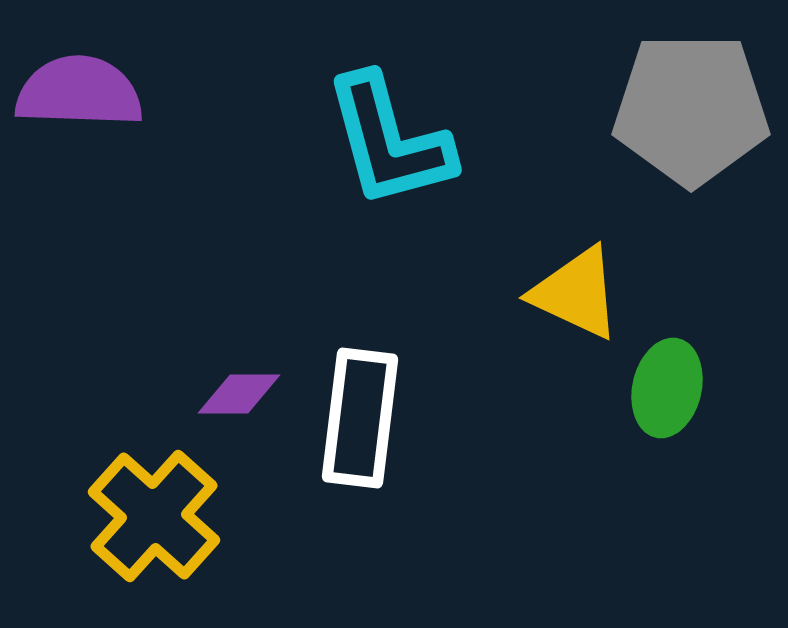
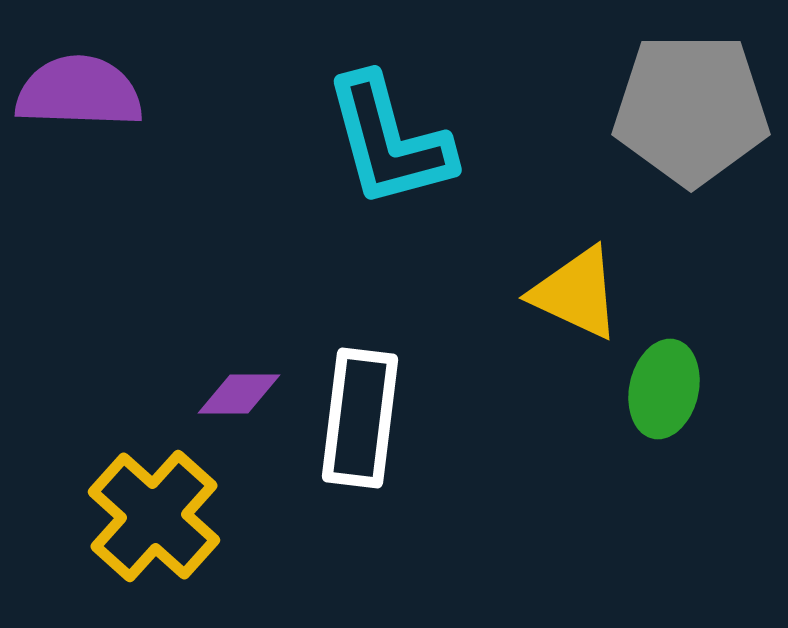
green ellipse: moved 3 px left, 1 px down
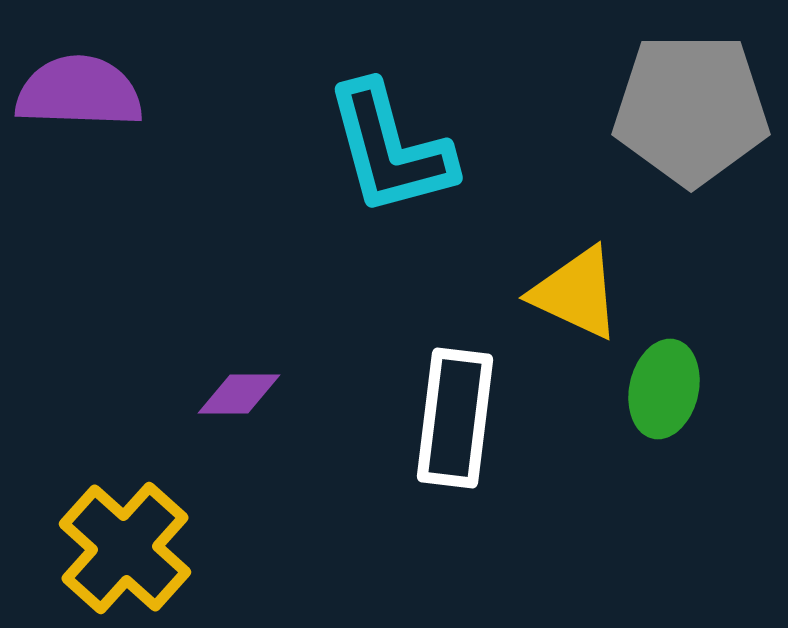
cyan L-shape: moved 1 px right, 8 px down
white rectangle: moved 95 px right
yellow cross: moved 29 px left, 32 px down
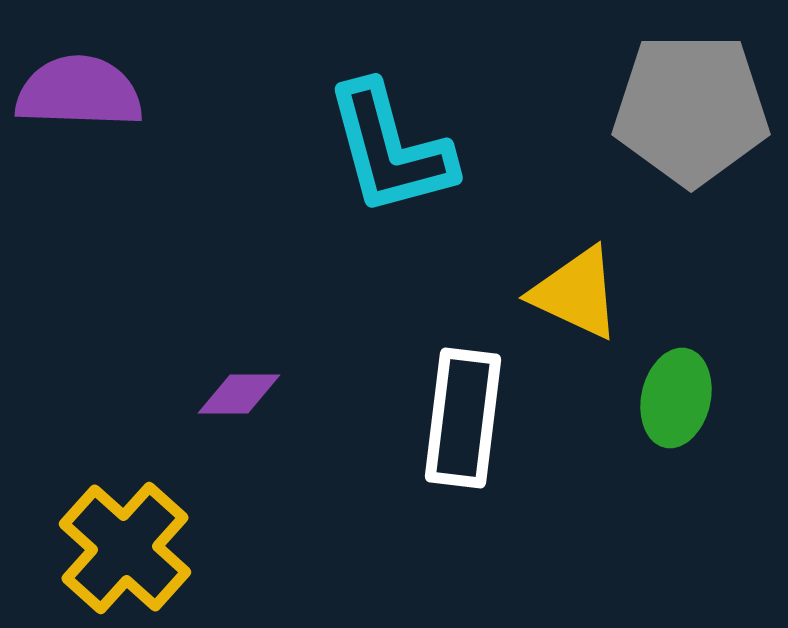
green ellipse: moved 12 px right, 9 px down
white rectangle: moved 8 px right
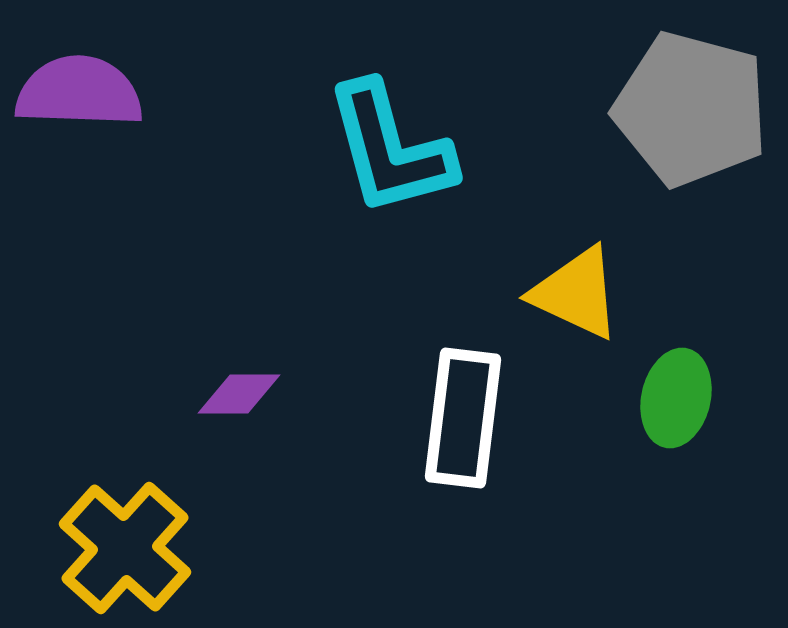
gray pentagon: rotated 15 degrees clockwise
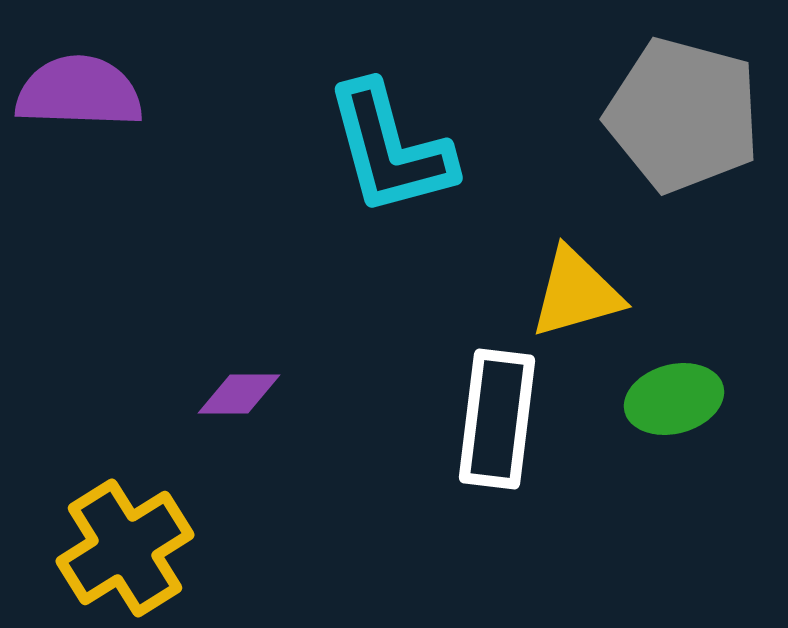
gray pentagon: moved 8 px left, 6 px down
yellow triangle: rotated 41 degrees counterclockwise
green ellipse: moved 2 px left, 1 px down; rotated 62 degrees clockwise
white rectangle: moved 34 px right, 1 px down
yellow cross: rotated 16 degrees clockwise
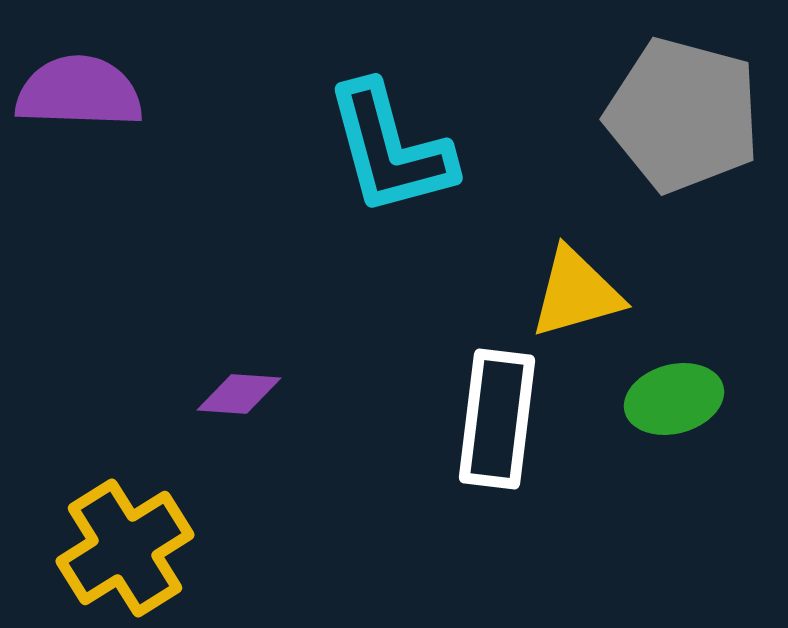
purple diamond: rotated 4 degrees clockwise
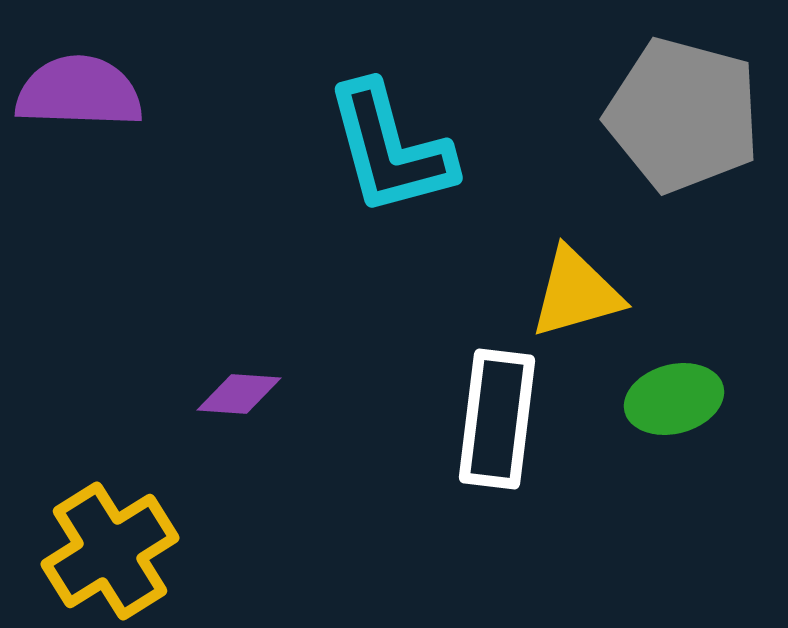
yellow cross: moved 15 px left, 3 px down
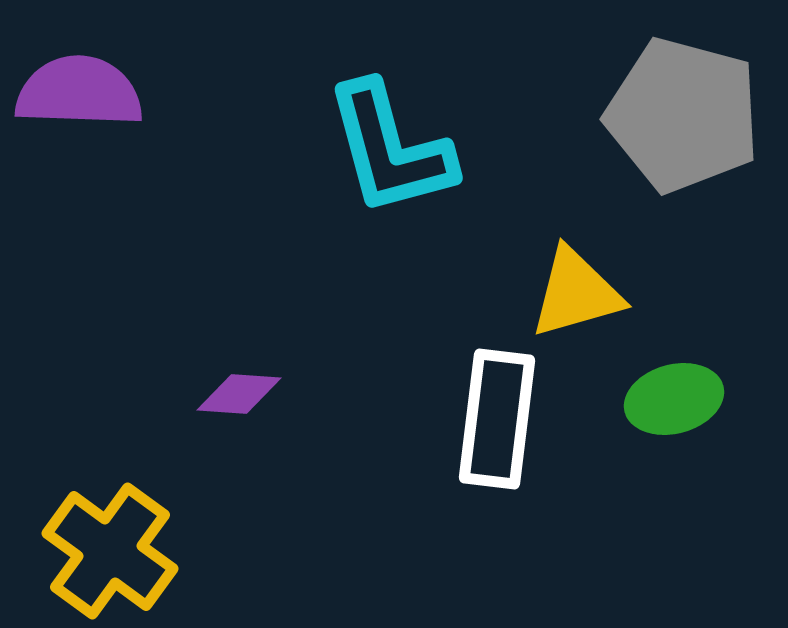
yellow cross: rotated 22 degrees counterclockwise
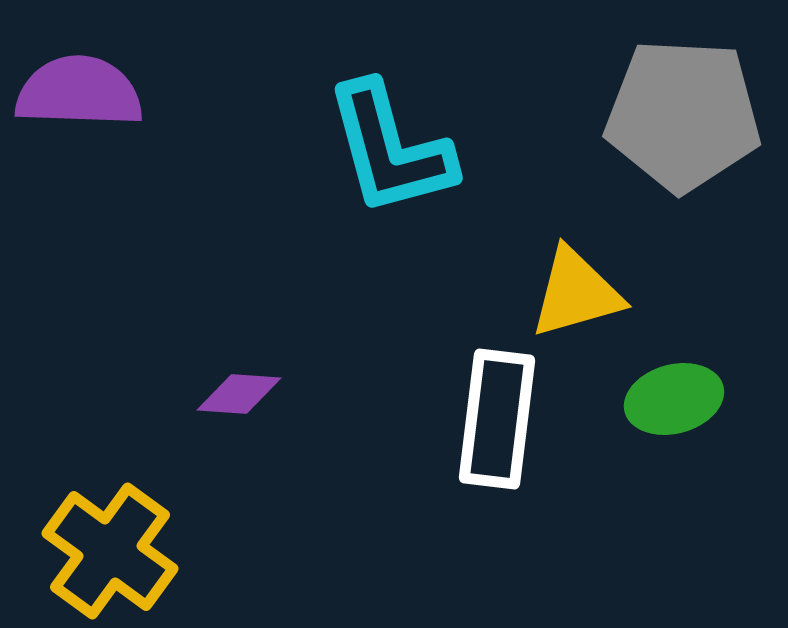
gray pentagon: rotated 12 degrees counterclockwise
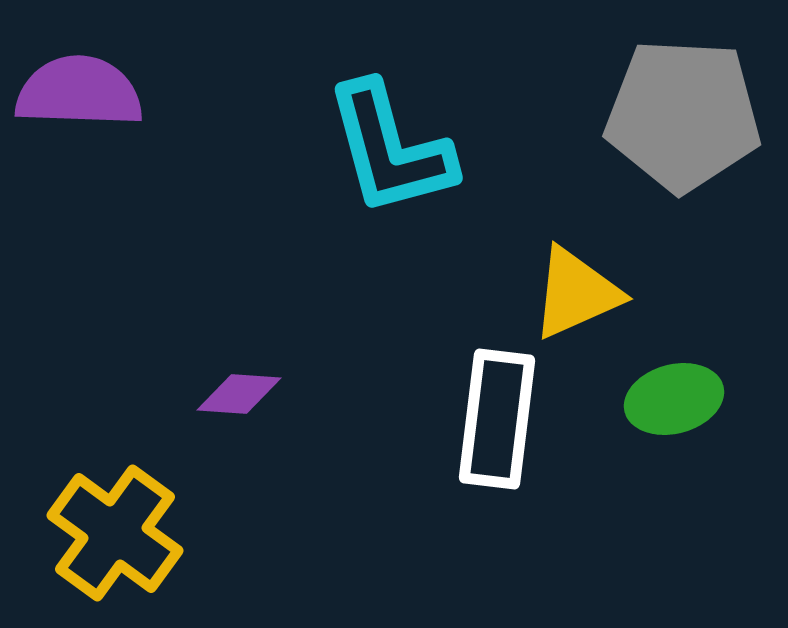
yellow triangle: rotated 8 degrees counterclockwise
yellow cross: moved 5 px right, 18 px up
